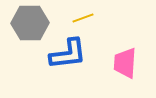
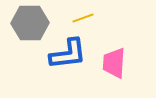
pink trapezoid: moved 11 px left
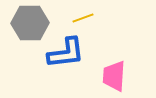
blue L-shape: moved 2 px left, 1 px up
pink trapezoid: moved 13 px down
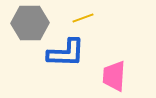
blue L-shape: rotated 9 degrees clockwise
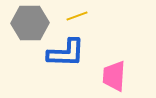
yellow line: moved 6 px left, 2 px up
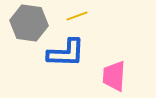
gray hexagon: moved 1 px left; rotated 9 degrees clockwise
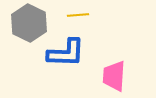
yellow line: moved 1 px right, 1 px up; rotated 15 degrees clockwise
gray hexagon: rotated 18 degrees clockwise
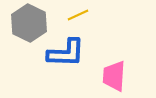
yellow line: rotated 20 degrees counterclockwise
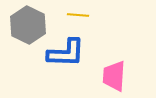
yellow line: rotated 30 degrees clockwise
gray hexagon: moved 1 px left, 2 px down
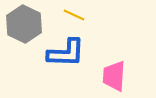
yellow line: moved 4 px left; rotated 20 degrees clockwise
gray hexagon: moved 4 px left, 1 px up
